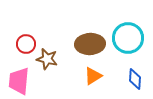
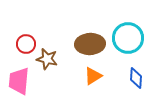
blue diamond: moved 1 px right, 1 px up
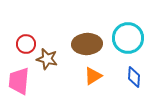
brown ellipse: moved 3 px left
blue diamond: moved 2 px left, 1 px up
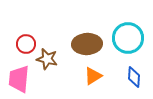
pink trapezoid: moved 2 px up
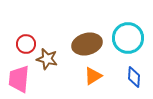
brown ellipse: rotated 12 degrees counterclockwise
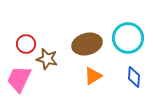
pink trapezoid: rotated 20 degrees clockwise
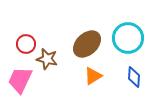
brown ellipse: rotated 28 degrees counterclockwise
pink trapezoid: moved 1 px right, 1 px down
